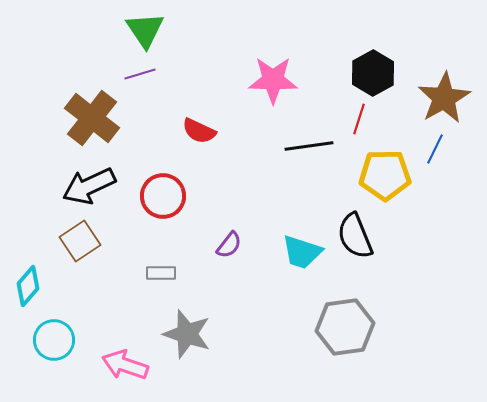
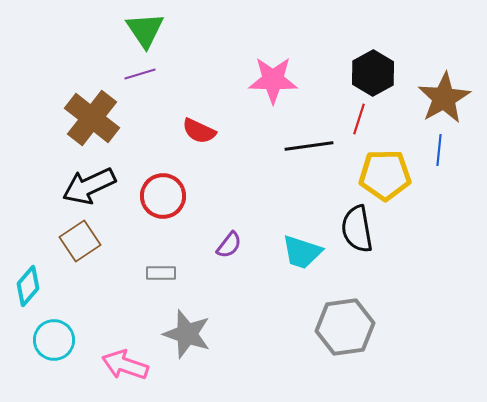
blue line: moved 4 px right, 1 px down; rotated 20 degrees counterclockwise
black semicircle: moved 2 px right, 7 px up; rotated 12 degrees clockwise
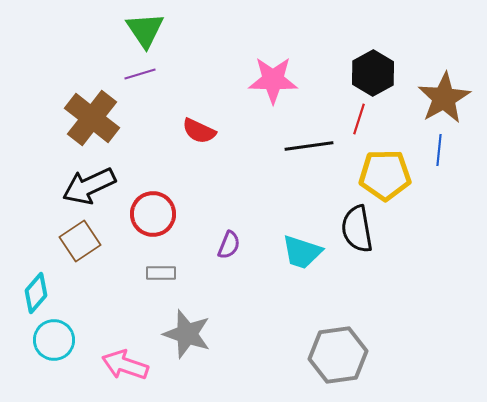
red circle: moved 10 px left, 18 px down
purple semicircle: rotated 16 degrees counterclockwise
cyan diamond: moved 8 px right, 7 px down
gray hexagon: moved 7 px left, 28 px down
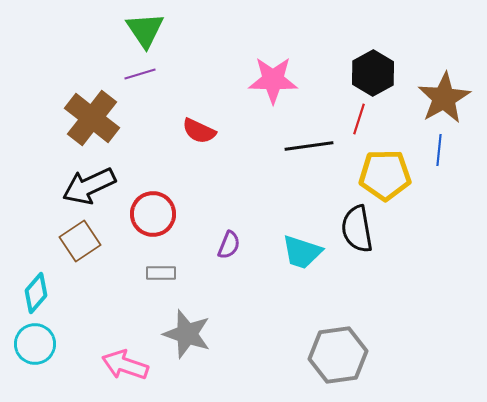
cyan circle: moved 19 px left, 4 px down
